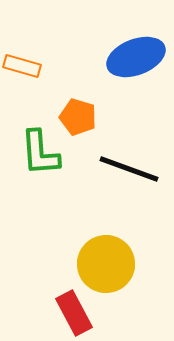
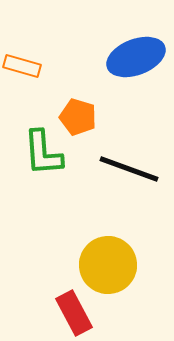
green L-shape: moved 3 px right
yellow circle: moved 2 px right, 1 px down
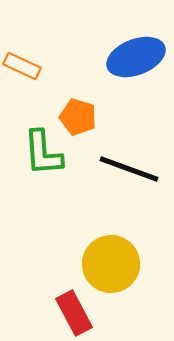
orange rectangle: rotated 9 degrees clockwise
yellow circle: moved 3 px right, 1 px up
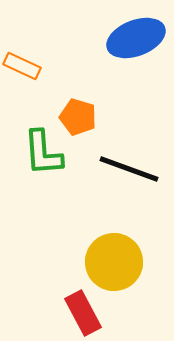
blue ellipse: moved 19 px up
yellow circle: moved 3 px right, 2 px up
red rectangle: moved 9 px right
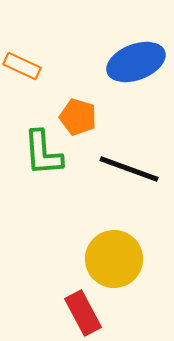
blue ellipse: moved 24 px down
yellow circle: moved 3 px up
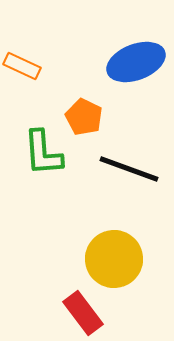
orange pentagon: moved 6 px right; rotated 9 degrees clockwise
red rectangle: rotated 9 degrees counterclockwise
